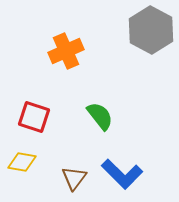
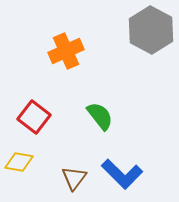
red square: rotated 20 degrees clockwise
yellow diamond: moved 3 px left
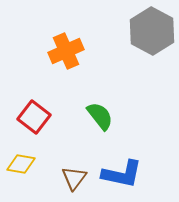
gray hexagon: moved 1 px right, 1 px down
yellow diamond: moved 2 px right, 2 px down
blue L-shape: rotated 33 degrees counterclockwise
